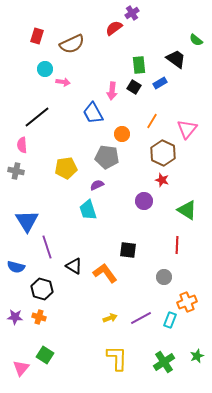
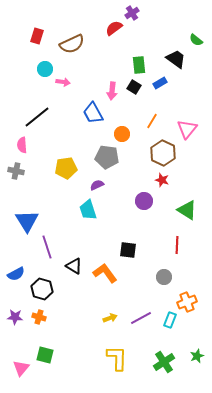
blue semicircle at (16, 267): moved 7 px down; rotated 42 degrees counterclockwise
green square at (45, 355): rotated 18 degrees counterclockwise
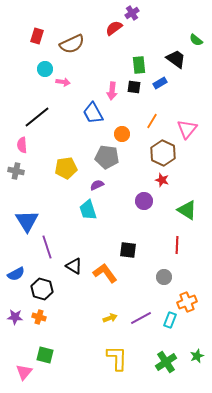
black square at (134, 87): rotated 24 degrees counterclockwise
green cross at (164, 362): moved 2 px right
pink triangle at (21, 368): moved 3 px right, 4 px down
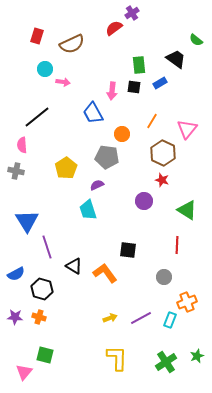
yellow pentagon at (66, 168): rotated 25 degrees counterclockwise
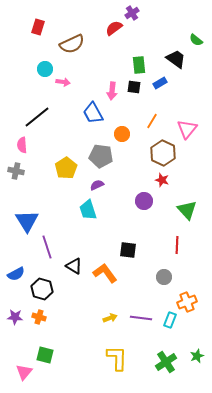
red rectangle at (37, 36): moved 1 px right, 9 px up
gray pentagon at (107, 157): moved 6 px left, 1 px up
green triangle at (187, 210): rotated 15 degrees clockwise
purple line at (141, 318): rotated 35 degrees clockwise
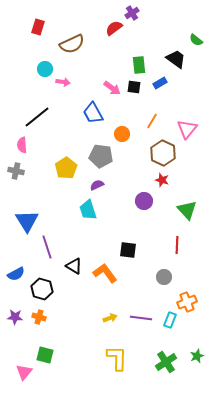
pink arrow at (112, 91): moved 3 px up; rotated 60 degrees counterclockwise
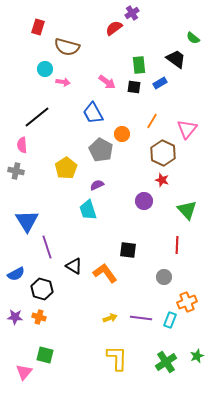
green semicircle at (196, 40): moved 3 px left, 2 px up
brown semicircle at (72, 44): moved 5 px left, 3 px down; rotated 40 degrees clockwise
pink arrow at (112, 88): moved 5 px left, 6 px up
gray pentagon at (101, 156): moved 6 px up; rotated 20 degrees clockwise
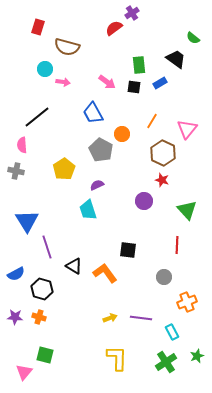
yellow pentagon at (66, 168): moved 2 px left, 1 px down
cyan rectangle at (170, 320): moved 2 px right, 12 px down; rotated 49 degrees counterclockwise
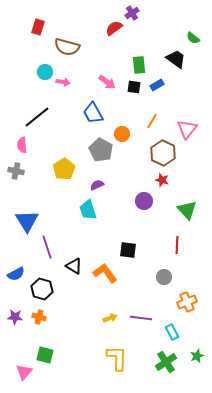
cyan circle at (45, 69): moved 3 px down
blue rectangle at (160, 83): moved 3 px left, 2 px down
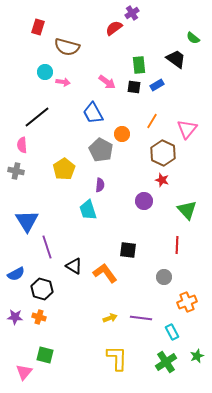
purple semicircle at (97, 185): moved 3 px right; rotated 120 degrees clockwise
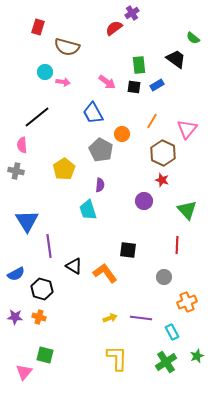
purple line at (47, 247): moved 2 px right, 1 px up; rotated 10 degrees clockwise
